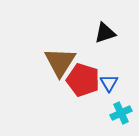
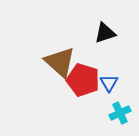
brown triangle: rotated 20 degrees counterclockwise
cyan cross: moved 1 px left
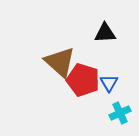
black triangle: rotated 15 degrees clockwise
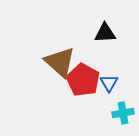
red pentagon: rotated 12 degrees clockwise
cyan cross: moved 3 px right; rotated 15 degrees clockwise
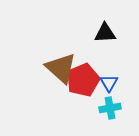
brown triangle: moved 1 px right, 6 px down
red pentagon: rotated 20 degrees clockwise
cyan cross: moved 13 px left, 5 px up
